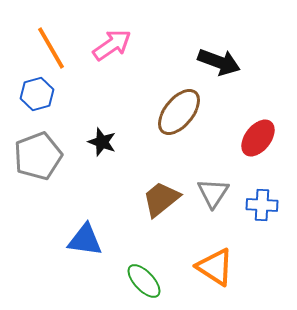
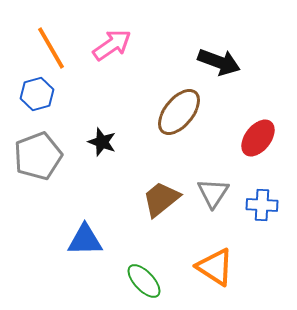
blue triangle: rotated 9 degrees counterclockwise
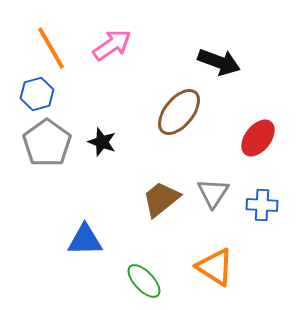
gray pentagon: moved 9 px right, 13 px up; rotated 15 degrees counterclockwise
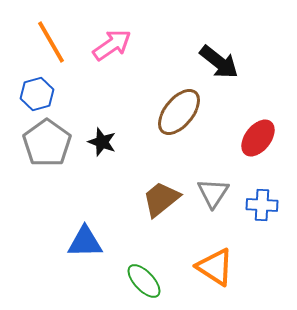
orange line: moved 6 px up
black arrow: rotated 18 degrees clockwise
blue triangle: moved 2 px down
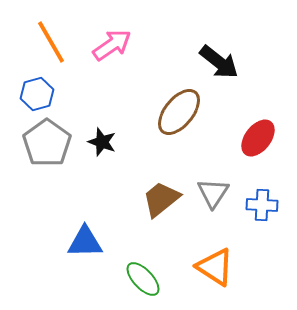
green ellipse: moved 1 px left, 2 px up
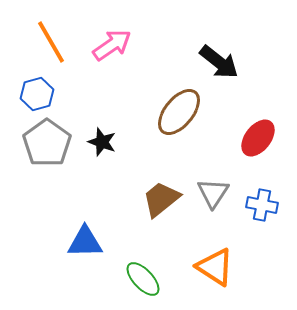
blue cross: rotated 8 degrees clockwise
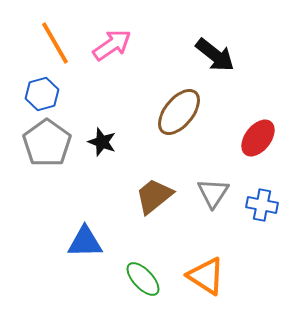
orange line: moved 4 px right, 1 px down
black arrow: moved 4 px left, 7 px up
blue hexagon: moved 5 px right
brown trapezoid: moved 7 px left, 3 px up
orange triangle: moved 9 px left, 9 px down
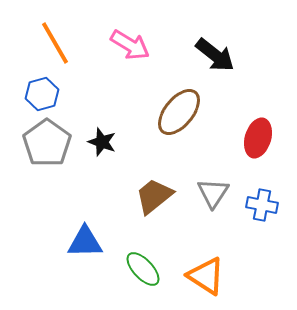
pink arrow: moved 18 px right; rotated 66 degrees clockwise
red ellipse: rotated 21 degrees counterclockwise
green ellipse: moved 10 px up
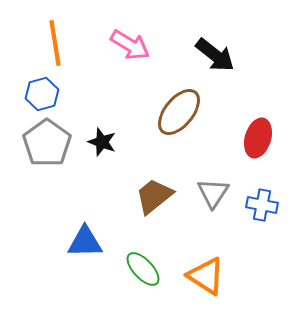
orange line: rotated 21 degrees clockwise
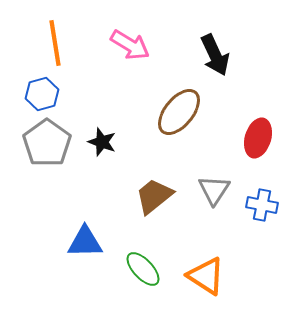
black arrow: rotated 27 degrees clockwise
gray triangle: moved 1 px right, 3 px up
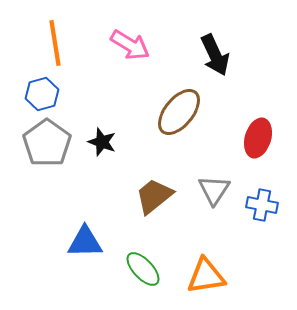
orange triangle: rotated 42 degrees counterclockwise
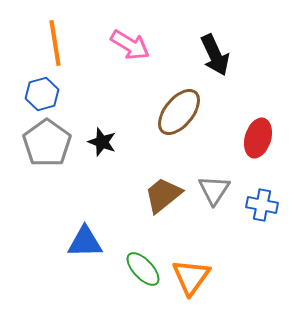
brown trapezoid: moved 9 px right, 1 px up
orange triangle: moved 15 px left, 1 px down; rotated 45 degrees counterclockwise
